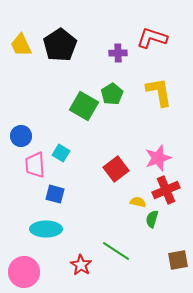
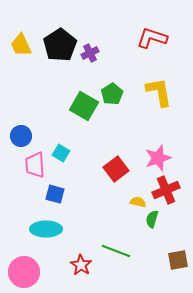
purple cross: moved 28 px left; rotated 24 degrees counterclockwise
green line: rotated 12 degrees counterclockwise
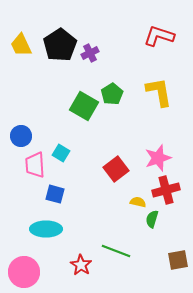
red L-shape: moved 7 px right, 2 px up
red cross: rotated 8 degrees clockwise
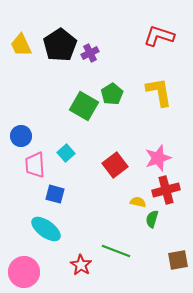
cyan square: moved 5 px right; rotated 18 degrees clockwise
red square: moved 1 px left, 4 px up
cyan ellipse: rotated 36 degrees clockwise
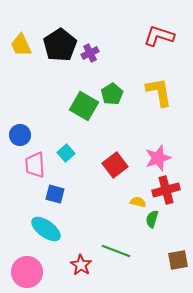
blue circle: moved 1 px left, 1 px up
pink circle: moved 3 px right
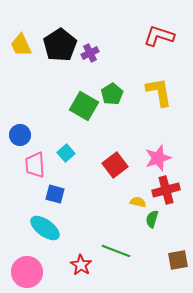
cyan ellipse: moved 1 px left, 1 px up
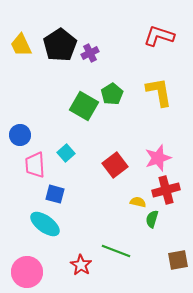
cyan ellipse: moved 4 px up
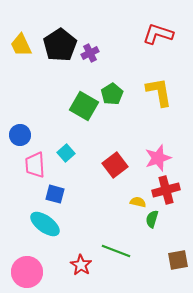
red L-shape: moved 1 px left, 2 px up
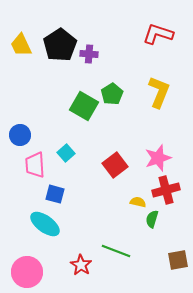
purple cross: moved 1 px left, 1 px down; rotated 30 degrees clockwise
yellow L-shape: rotated 32 degrees clockwise
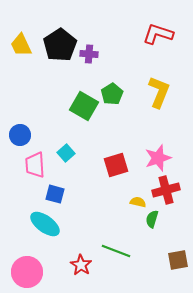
red square: moved 1 px right; rotated 20 degrees clockwise
